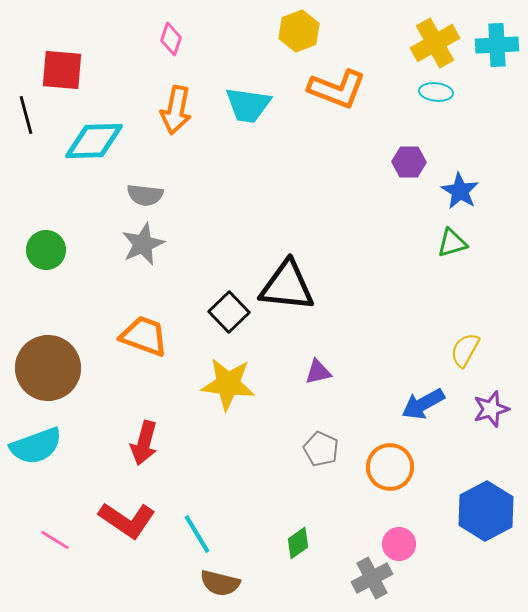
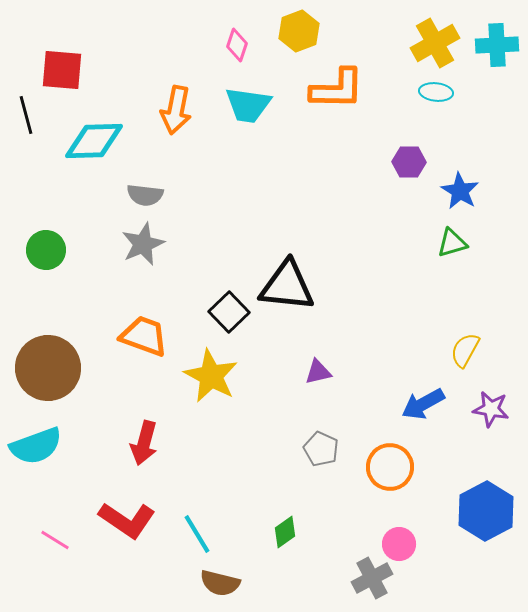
pink diamond: moved 66 px right, 6 px down
orange L-shape: rotated 20 degrees counterclockwise
yellow star: moved 17 px left, 8 px up; rotated 22 degrees clockwise
purple star: rotated 27 degrees clockwise
green diamond: moved 13 px left, 11 px up
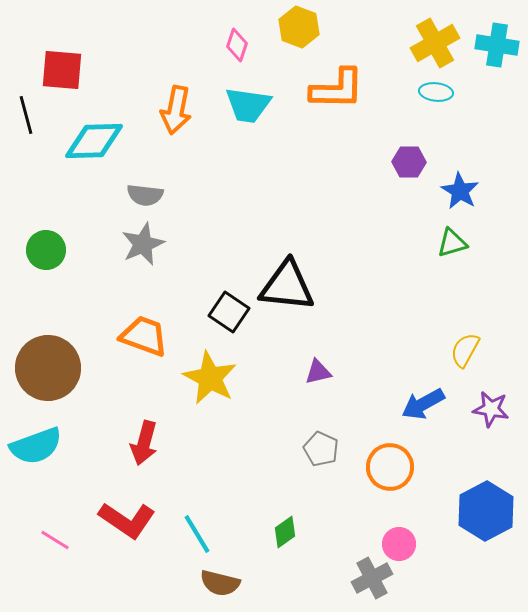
yellow hexagon: moved 4 px up; rotated 18 degrees counterclockwise
cyan cross: rotated 12 degrees clockwise
black square: rotated 12 degrees counterclockwise
yellow star: moved 1 px left, 2 px down
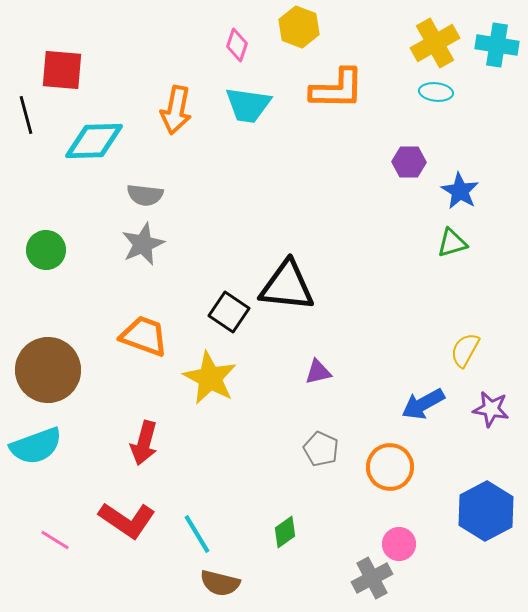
brown circle: moved 2 px down
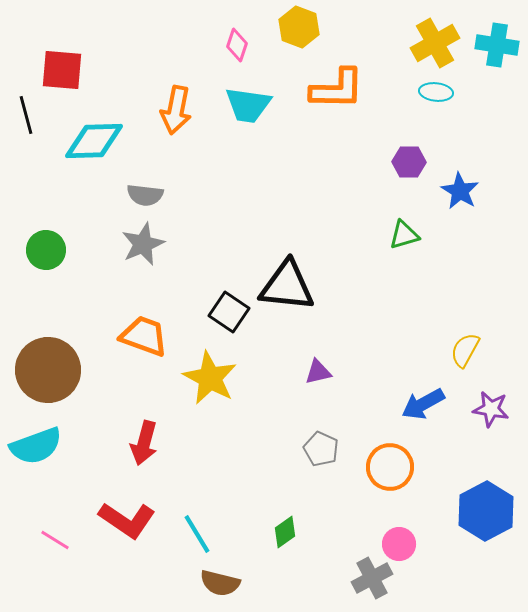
green triangle: moved 48 px left, 8 px up
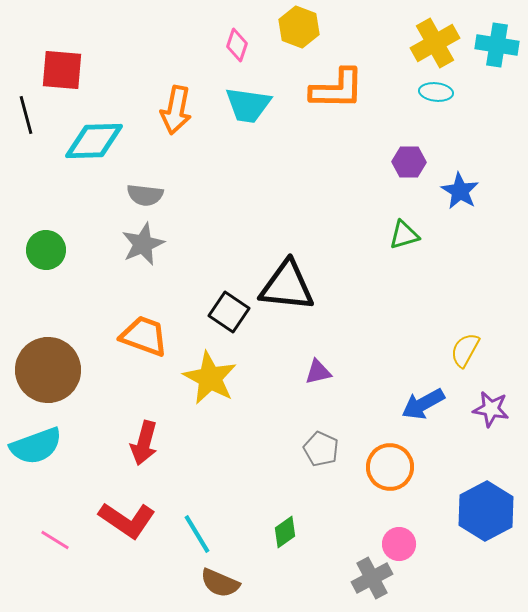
brown semicircle: rotated 9 degrees clockwise
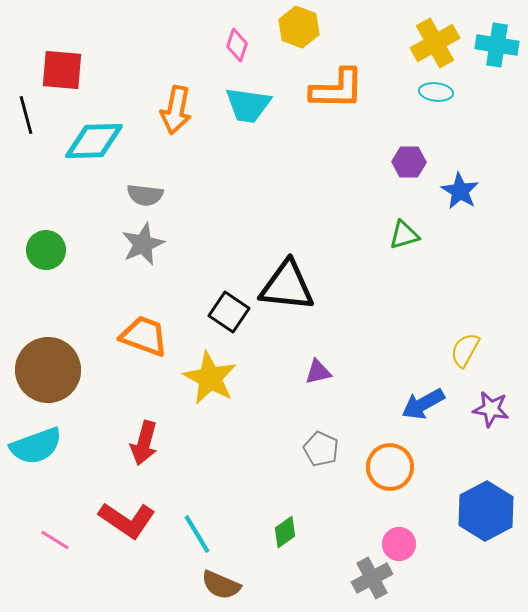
brown semicircle: moved 1 px right, 2 px down
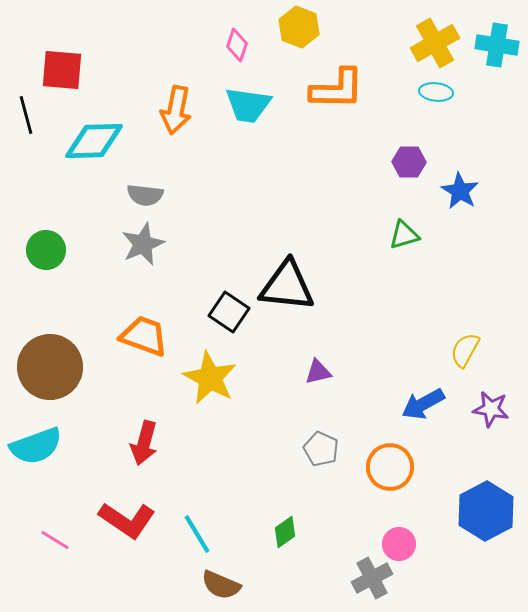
brown circle: moved 2 px right, 3 px up
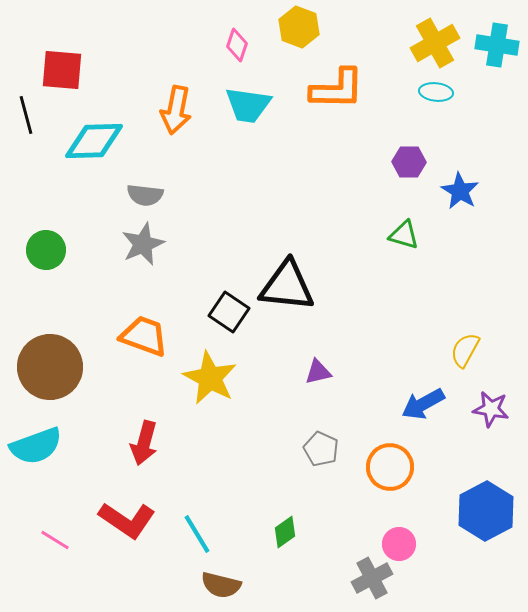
green triangle: rotated 32 degrees clockwise
brown semicircle: rotated 9 degrees counterclockwise
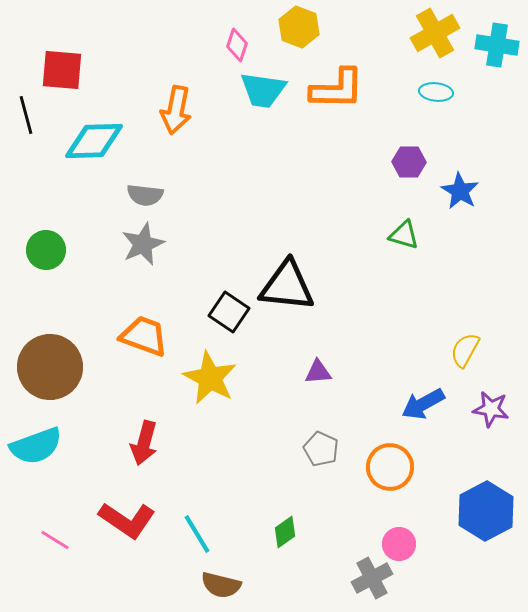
yellow cross: moved 10 px up
cyan trapezoid: moved 15 px right, 15 px up
purple triangle: rotated 8 degrees clockwise
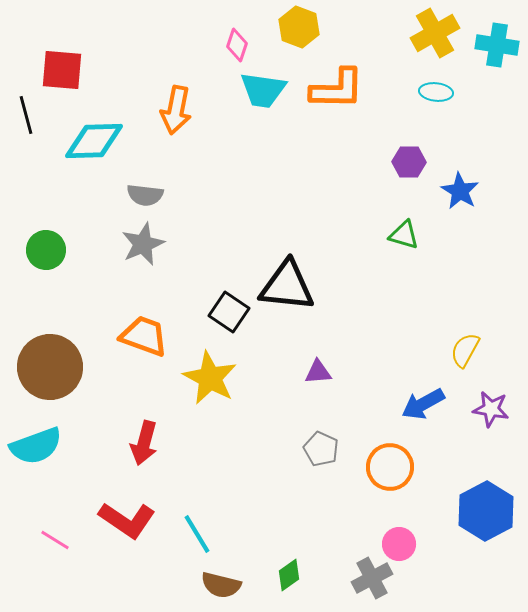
green diamond: moved 4 px right, 43 px down
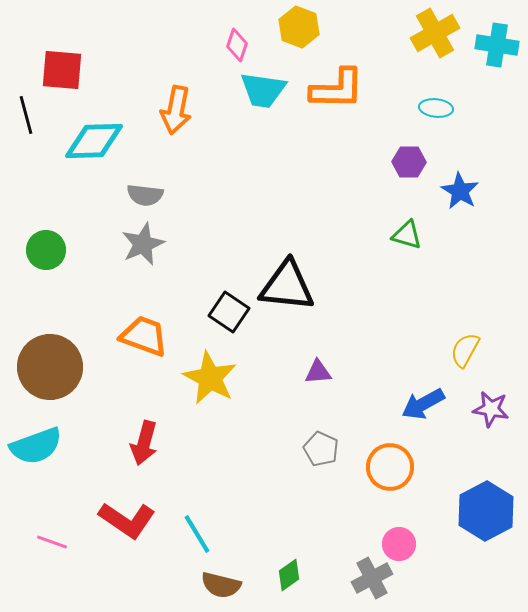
cyan ellipse: moved 16 px down
green triangle: moved 3 px right
pink line: moved 3 px left, 2 px down; rotated 12 degrees counterclockwise
